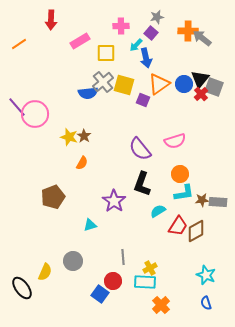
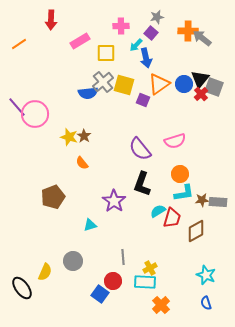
orange semicircle at (82, 163): rotated 112 degrees clockwise
red trapezoid at (178, 226): moved 6 px left, 8 px up; rotated 15 degrees counterclockwise
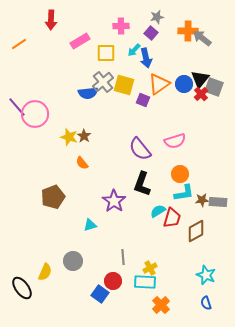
cyan arrow at (136, 45): moved 2 px left, 5 px down
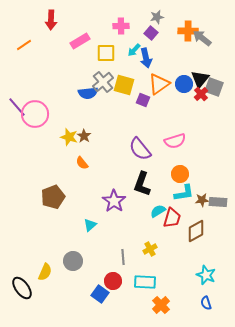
orange line at (19, 44): moved 5 px right, 1 px down
cyan triangle at (90, 225): rotated 24 degrees counterclockwise
yellow cross at (150, 268): moved 19 px up
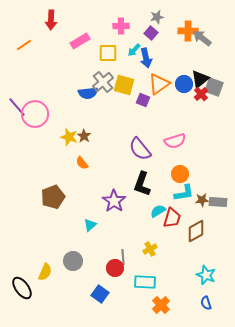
yellow square at (106, 53): moved 2 px right
black triangle at (200, 79): rotated 12 degrees clockwise
red circle at (113, 281): moved 2 px right, 13 px up
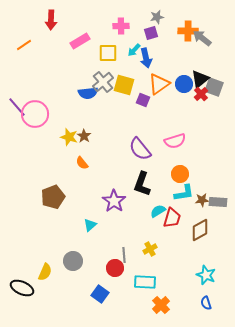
purple square at (151, 33): rotated 32 degrees clockwise
brown diamond at (196, 231): moved 4 px right, 1 px up
gray line at (123, 257): moved 1 px right, 2 px up
black ellipse at (22, 288): rotated 30 degrees counterclockwise
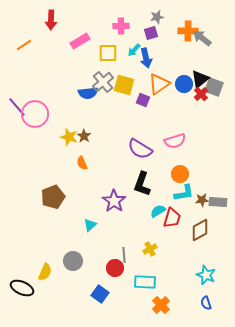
purple semicircle at (140, 149): rotated 20 degrees counterclockwise
orange semicircle at (82, 163): rotated 16 degrees clockwise
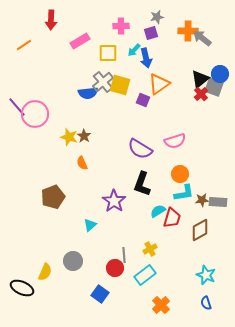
blue circle at (184, 84): moved 36 px right, 10 px up
yellow square at (124, 85): moved 4 px left
cyan rectangle at (145, 282): moved 7 px up; rotated 40 degrees counterclockwise
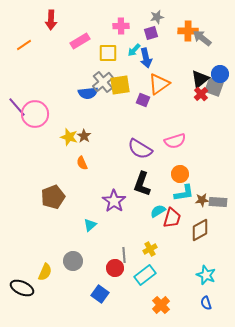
yellow square at (120, 85): rotated 25 degrees counterclockwise
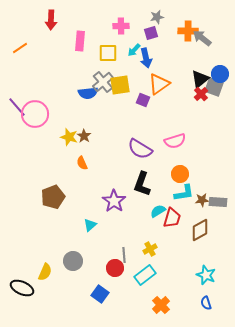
pink rectangle at (80, 41): rotated 54 degrees counterclockwise
orange line at (24, 45): moved 4 px left, 3 px down
